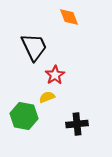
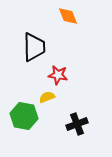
orange diamond: moved 1 px left, 1 px up
black trapezoid: rotated 24 degrees clockwise
red star: moved 3 px right; rotated 30 degrees counterclockwise
black cross: rotated 15 degrees counterclockwise
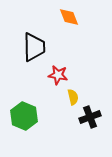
orange diamond: moved 1 px right, 1 px down
yellow semicircle: moved 26 px right; rotated 98 degrees clockwise
green hexagon: rotated 12 degrees clockwise
black cross: moved 13 px right, 7 px up
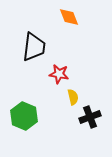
black trapezoid: rotated 8 degrees clockwise
red star: moved 1 px right, 1 px up
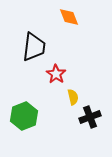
red star: moved 3 px left; rotated 24 degrees clockwise
green hexagon: rotated 16 degrees clockwise
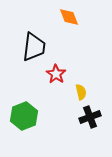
yellow semicircle: moved 8 px right, 5 px up
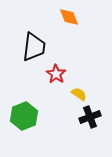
yellow semicircle: moved 2 px left, 2 px down; rotated 42 degrees counterclockwise
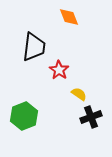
red star: moved 3 px right, 4 px up
black cross: moved 1 px right
